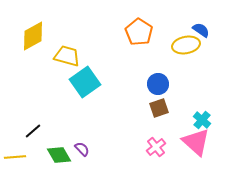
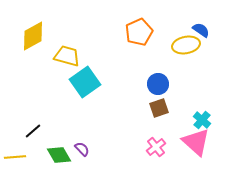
orange pentagon: rotated 16 degrees clockwise
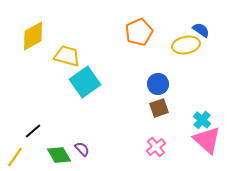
pink triangle: moved 11 px right, 2 px up
yellow line: rotated 50 degrees counterclockwise
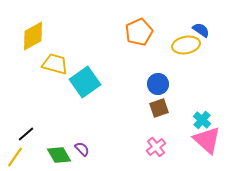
yellow trapezoid: moved 12 px left, 8 px down
black line: moved 7 px left, 3 px down
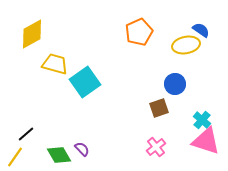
yellow diamond: moved 1 px left, 2 px up
blue circle: moved 17 px right
pink triangle: moved 1 px left, 1 px down; rotated 24 degrees counterclockwise
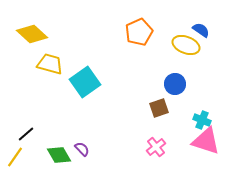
yellow diamond: rotated 72 degrees clockwise
yellow ellipse: rotated 32 degrees clockwise
yellow trapezoid: moved 5 px left
cyan cross: rotated 18 degrees counterclockwise
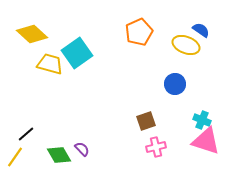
cyan square: moved 8 px left, 29 px up
brown square: moved 13 px left, 13 px down
pink cross: rotated 24 degrees clockwise
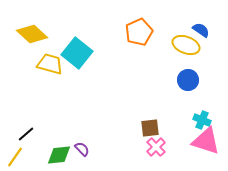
cyan square: rotated 16 degrees counterclockwise
blue circle: moved 13 px right, 4 px up
brown square: moved 4 px right, 7 px down; rotated 12 degrees clockwise
pink cross: rotated 30 degrees counterclockwise
green diamond: rotated 65 degrees counterclockwise
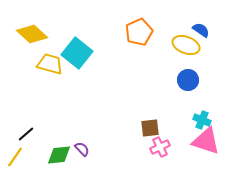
pink cross: moved 4 px right; rotated 18 degrees clockwise
